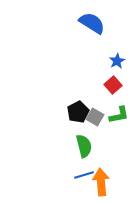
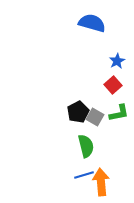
blue semicircle: rotated 16 degrees counterclockwise
green L-shape: moved 2 px up
green semicircle: moved 2 px right
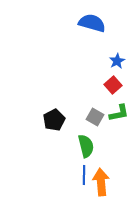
black pentagon: moved 24 px left, 8 px down
blue line: rotated 72 degrees counterclockwise
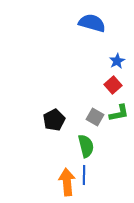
orange arrow: moved 34 px left
